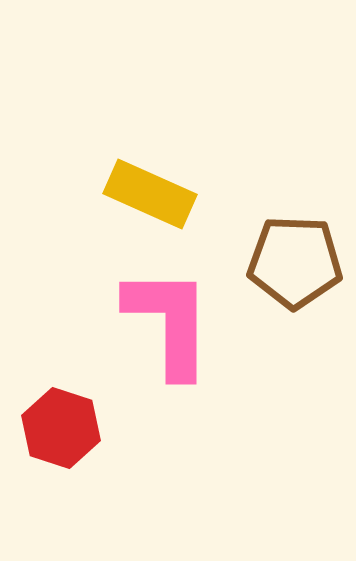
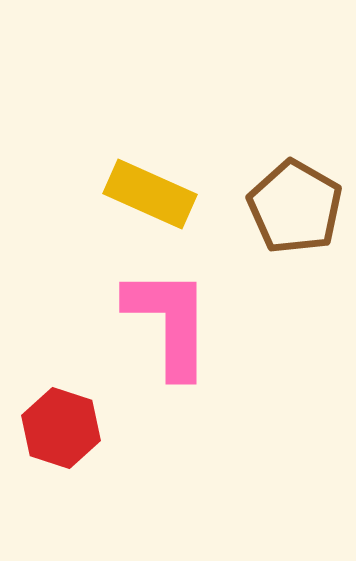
brown pentagon: moved 55 px up; rotated 28 degrees clockwise
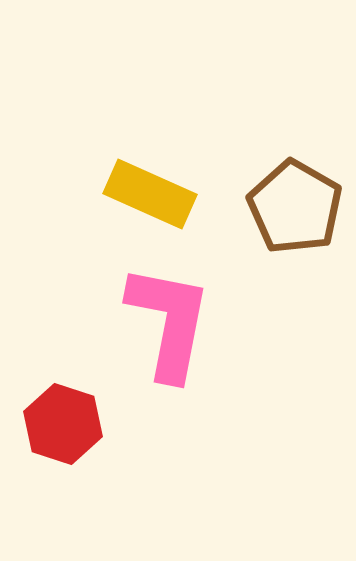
pink L-shape: rotated 11 degrees clockwise
red hexagon: moved 2 px right, 4 px up
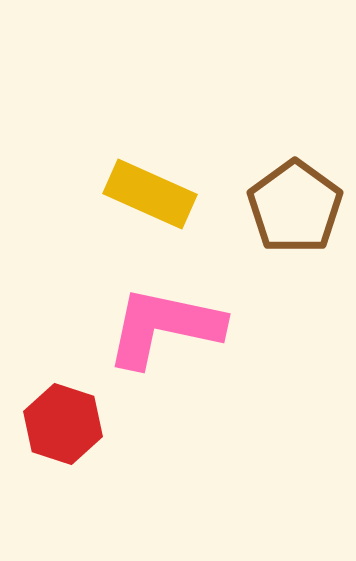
brown pentagon: rotated 6 degrees clockwise
pink L-shape: moved 5 px left, 5 px down; rotated 89 degrees counterclockwise
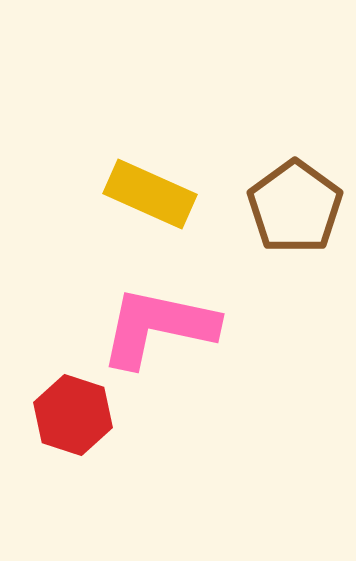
pink L-shape: moved 6 px left
red hexagon: moved 10 px right, 9 px up
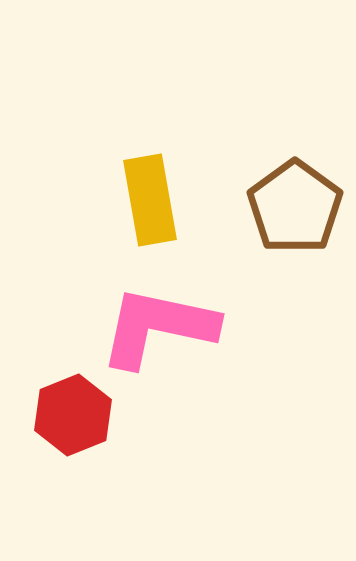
yellow rectangle: moved 6 px down; rotated 56 degrees clockwise
red hexagon: rotated 20 degrees clockwise
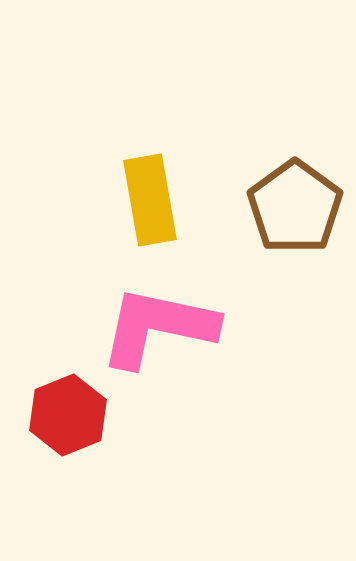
red hexagon: moved 5 px left
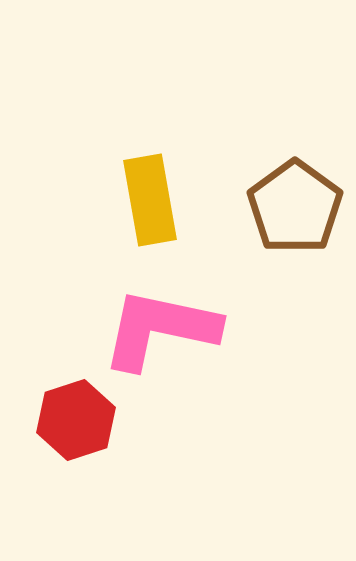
pink L-shape: moved 2 px right, 2 px down
red hexagon: moved 8 px right, 5 px down; rotated 4 degrees clockwise
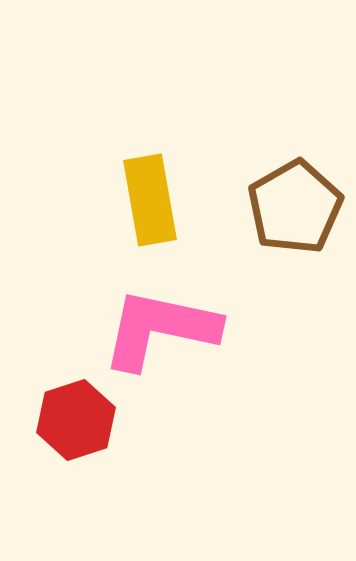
brown pentagon: rotated 6 degrees clockwise
